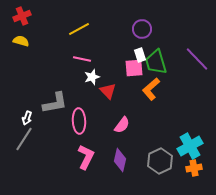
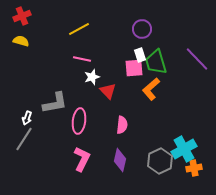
pink ellipse: rotated 10 degrees clockwise
pink semicircle: rotated 30 degrees counterclockwise
cyan cross: moved 6 px left, 3 px down
pink L-shape: moved 4 px left, 2 px down
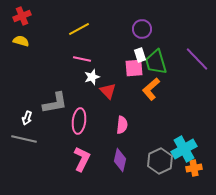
gray line: rotated 70 degrees clockwise
